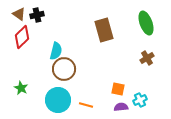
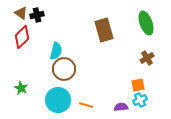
brown triangle: moved 2 px right, 1 px up
orange square: moved 20 px right, 4 px up; rotated 24 degrees counterclockwise
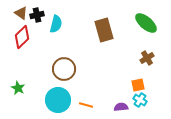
green ellipse: rotated 30 degrees counterclockwise
cyan semicircle: moved 27 px up
green star: moved 3 px left
cyan cross: rotated 32 degrees counterclockwise
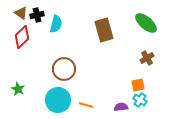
green star: moved 1 px down
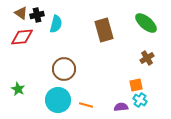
red diamond: rotated 40 degrees clockwise
orange square: moved 2 px left
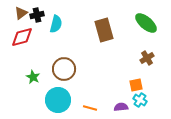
brown triangle: rotated 48 degrees clockwise
red diamond: rotated 10 degrees counterclockwise
green star: moved 15 px right, 12 px up
orange line: moved 4 px right, 3 px down
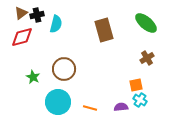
cyan circle: moved 2 px down
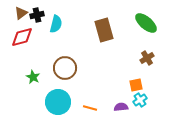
brown circle: moved 1 px right, 1 px up
cyan cross: rotated 24 degrees clockwise
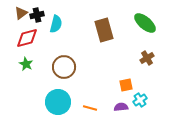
green ellipse: moved 1 px left
red diamond: moved 5 px right, 1 px down
brown circle: moved 1 px left, 1 px up
green star: moved 7 px left, 13 px up
orange square: moved 10 px left
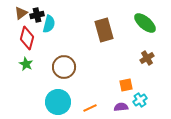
cyan semicircle: moved 7 px left
red diamond: rotated 60 degrees counterclockwise
orange line: rotated 40 degrees counterclockwise
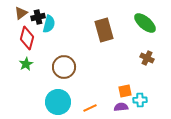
black cross: moved 1 px right, 2 px down
brown cross: rotated 32 degrees counterclockwise
green star: rotated 16 degrees clockwise
orange square: moved 1 px left, 6 px down
cyan cross: rotated 32 degrees clockwise
